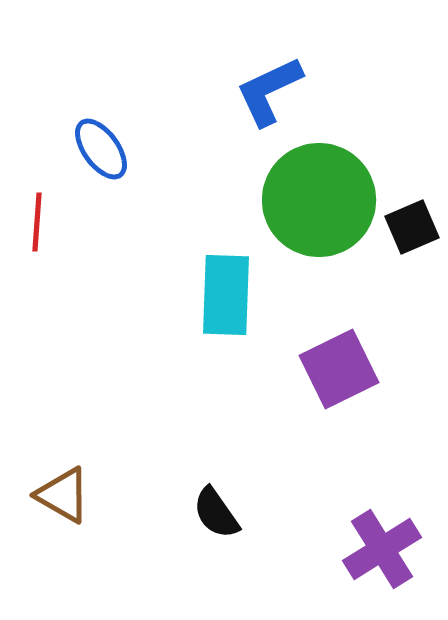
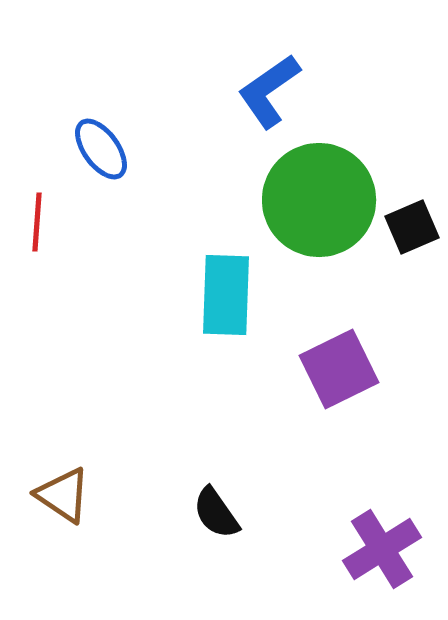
blue L-shape: rotated 10 degrees counterclockwise
brown triangle: rotated 4 degrees clockwise
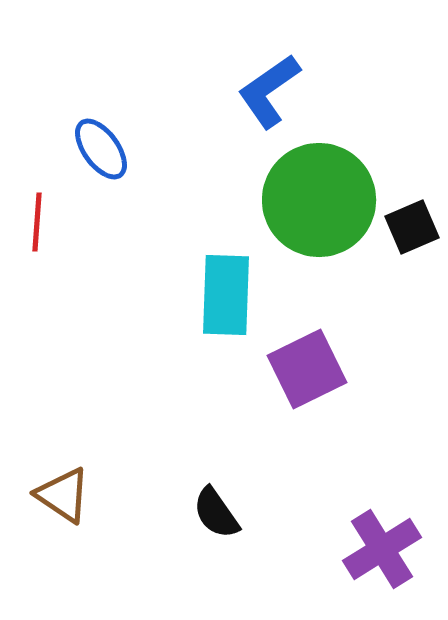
purple square: moved 32 px left
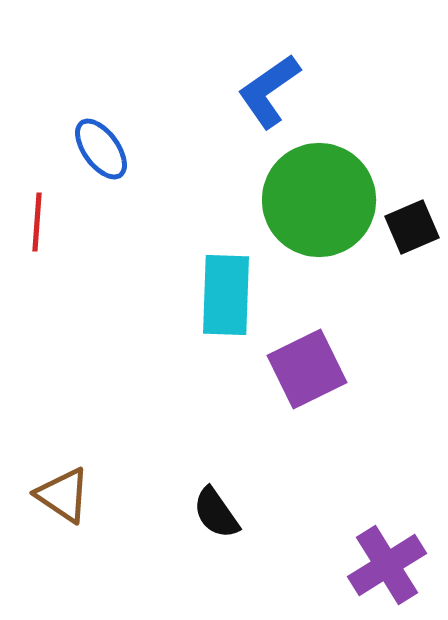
purple cross: moved 5 px right, 16 px down
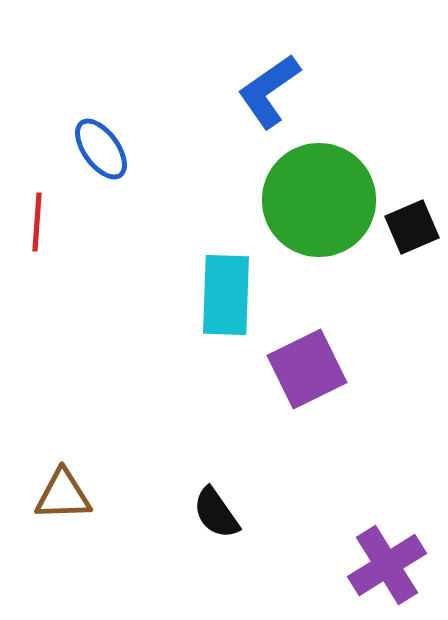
brown triangle: rotated 36 degrees counterclockwise
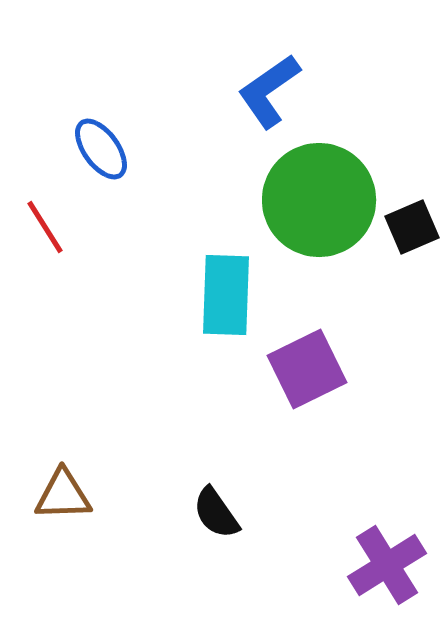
red line: moved 8 px right, 5 px down; rotated 36 degrees counterclockwise
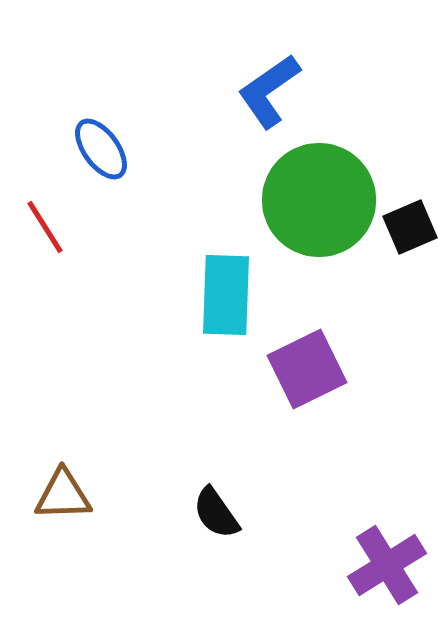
black square: moved 2 px left
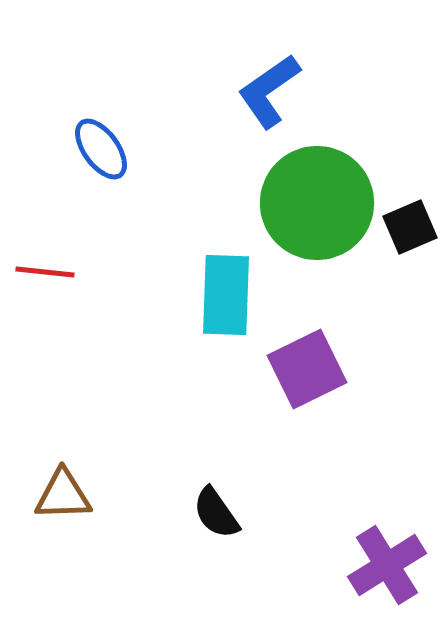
green circle: moved 2 px left, 3 px down
red line: moved 45 px down; rotated 52 degrees counterclockwise
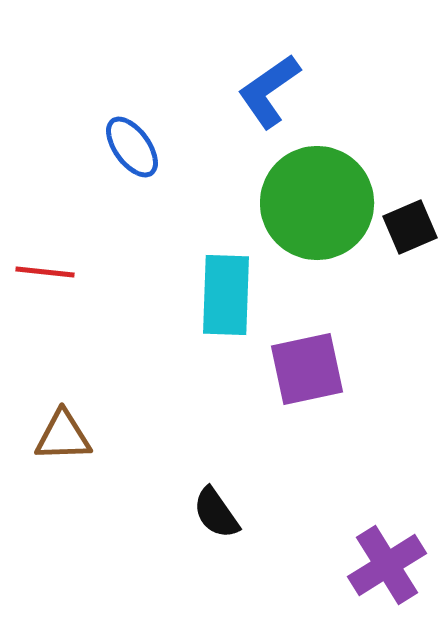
blue ellipse: moved 31 px right, 2 px up
purple square: rotated 14 degrees clockwise
brown triangle: moved 59 px up
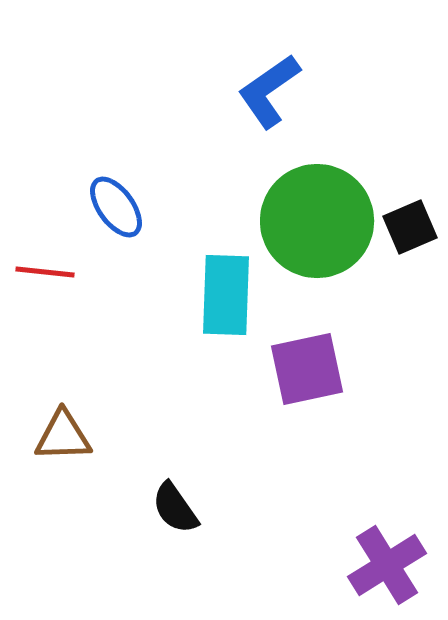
blue ellipse: moved 16 px left, 60 px down
green circle: moved 18 px down
black semicircle: moved 41 px left, 5 px up
